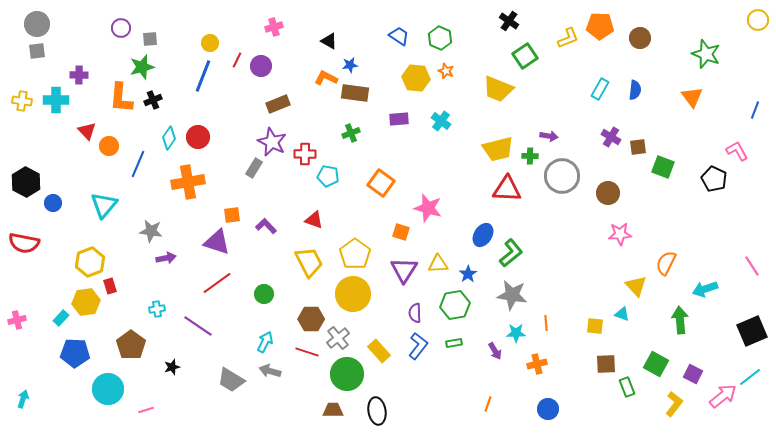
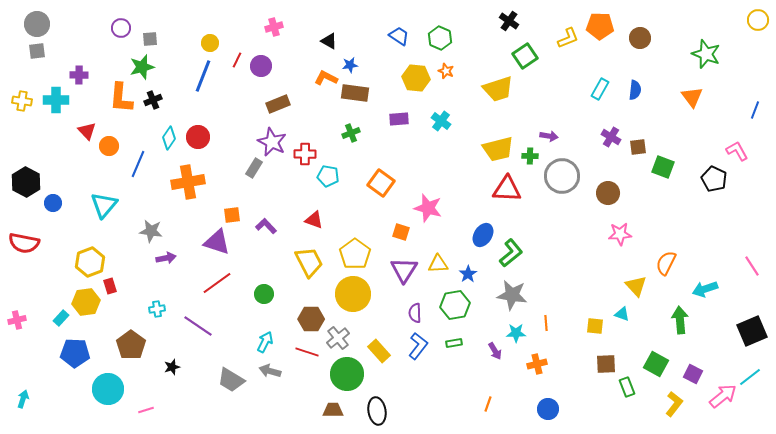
yellow trapezoid at (498, 89): rotated 40 degrees counterclockwise
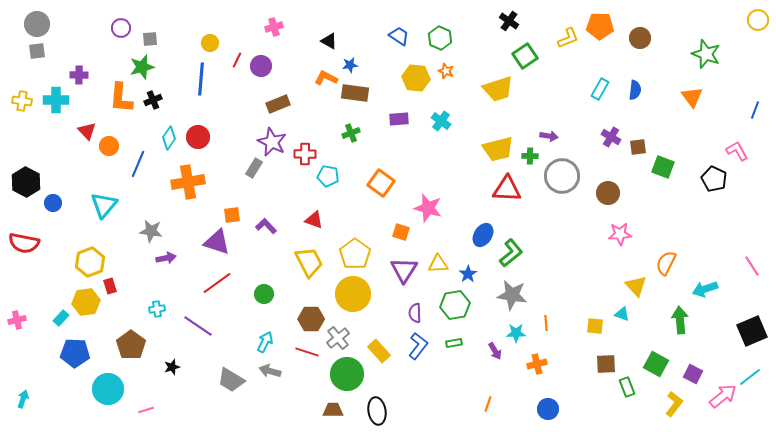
blue line at (203, 76): moved 2 px left, 3 px down; rotated 16 degrees counterclockwise
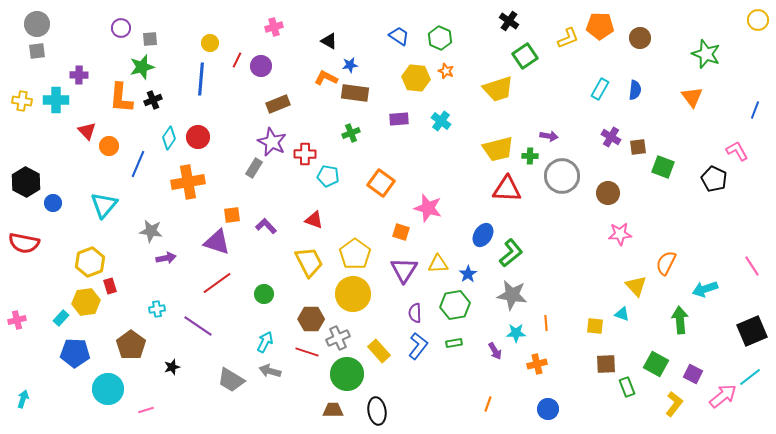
gray cross at (338, 338): rotated 15 degrees clockwise
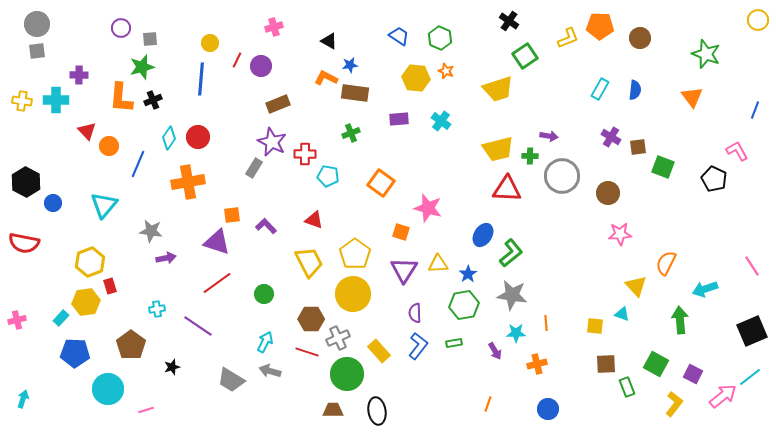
green hexagon at (455, 305): moved 9 px right
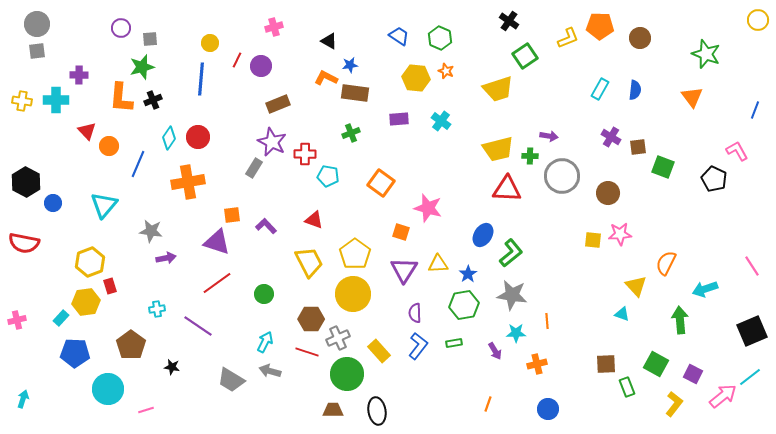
orange line at (546, 323): moved 1 px right, 2 px up
yellow square at (595, 326): moved 2 px left, 86 px up
black star at (172, 367): rotated 28 degrees clockwise
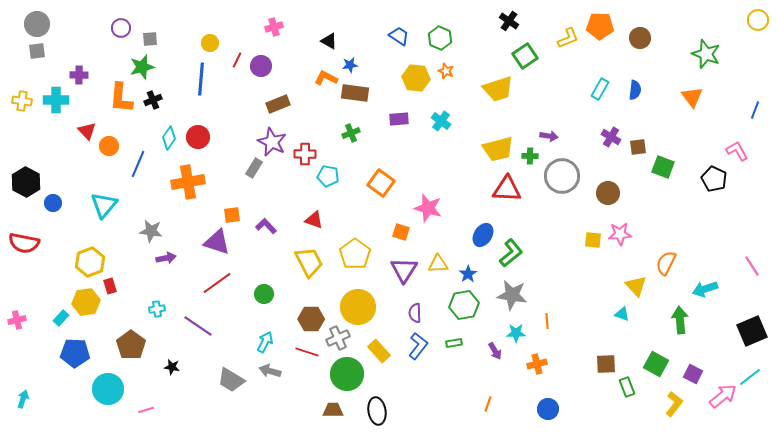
yellow circle at (353, 294): moved 5 px right, 13 px down
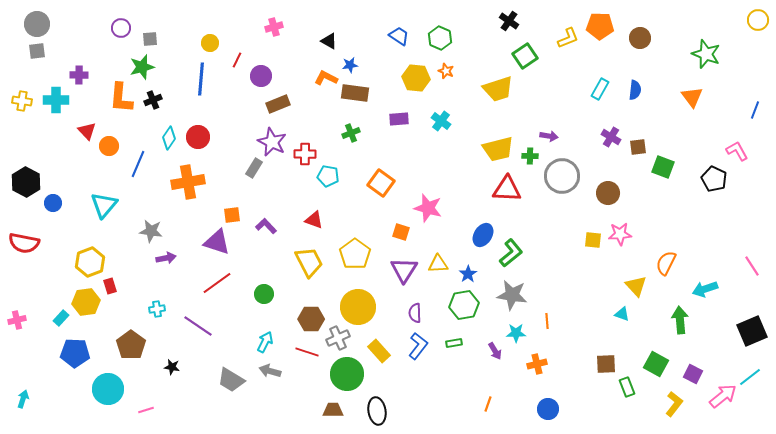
purple circle at (261, 66): moved 10 px down
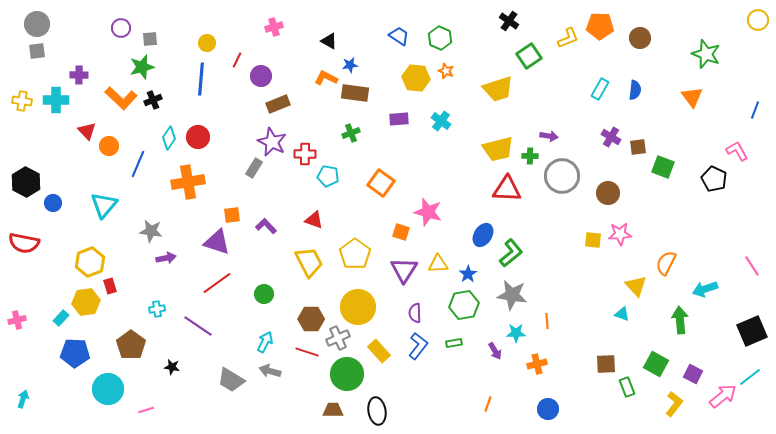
yellow circle at (210, 43): moved 3 px left
green square at (525, 56): moved 4 px right
orange L-shape at (121, 98): rotated 52 degrees counterclockwise
pink star at (428, 208): moved 4 px down
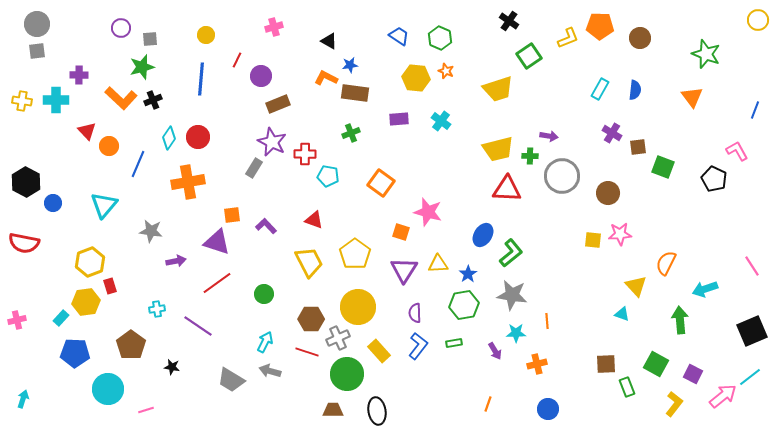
yellow circle at (207, 43): moved 1 px left, 8 px up
purple cross at (611, 137): moved 1 px right, 4 px up
purple arrow at (166, 258): moved 10 px right, 3 px down
